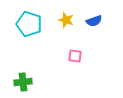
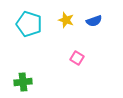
pink square: moved 2 px right, 2 px down; rotated 24 degrees clockwise
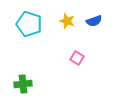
yellow star: moved 1 px right, 1 px down
green cross: moved 2 px down
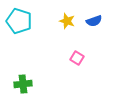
cyan pentagon: moved 10 px left, 3 px up
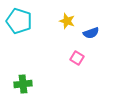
blue semicircle: moved 3 px left, 12 px down
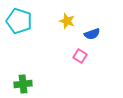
blue semicircle: moved 1 px right, 1 px down
pink square: moved 3 px right, 2 px up
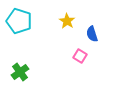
yellow star: rotated 14 degrees clockwise
blue semicircle: rotated 91 degrees clockwise
green cross: moved 3 px left, 12 px up; rotated 30 degrees counterclockwise
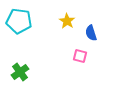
cyan pentagon: rotated 10 degrees counterclockwise
blue semicircle: moved 1 px left, 1 px up
pink square: rotated 16 degrees counterclockwise
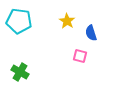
green cross: rotated 24 degrees counterclockwise
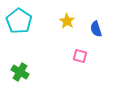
cyan pentagon: rotated 25 degrees clockwise
blue semicircle: moved 5 px right, 4 px up
